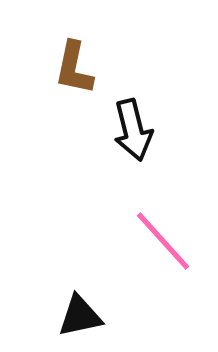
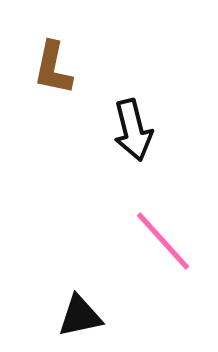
brown L-shape: moved 21 px left
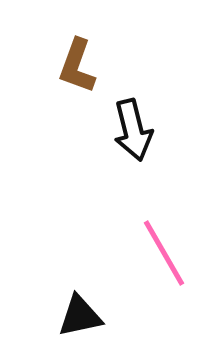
brown L-shape: moved 24 px right, 2 px up; rotated 8 degrees clockwise
pink line: moved 1 px right, 12 px down; rotated 12 degrees clockwise
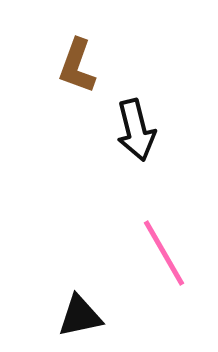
black arrow: moved 3 px right
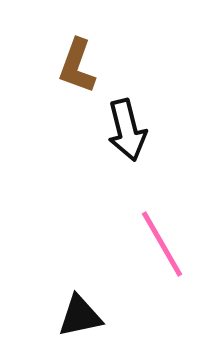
black arrow: moved 9 px left
pink line: moved 2 px left, 9 px up
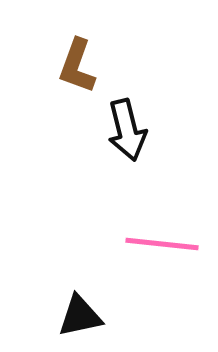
pink line: rotated 54 degrees counterclockwise
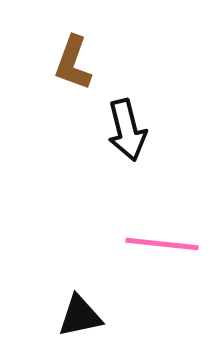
brown L-shape: moved 4 px left, 3 px up
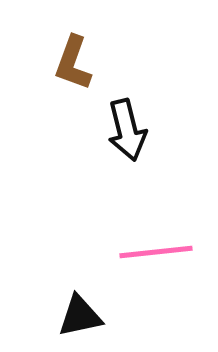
pink line: moved 6 px left, 8 px down; rotated 12 degrees counterclockwise
